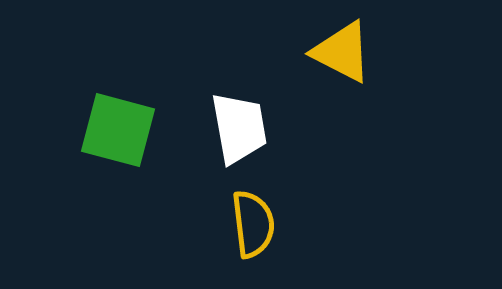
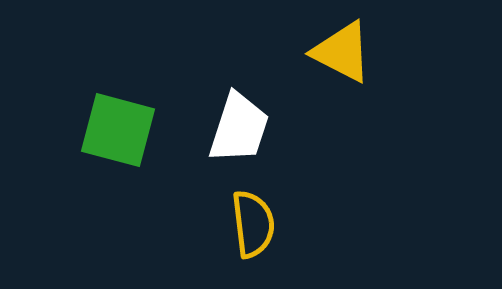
white trapezoid: rotated 28 degrees clockwise
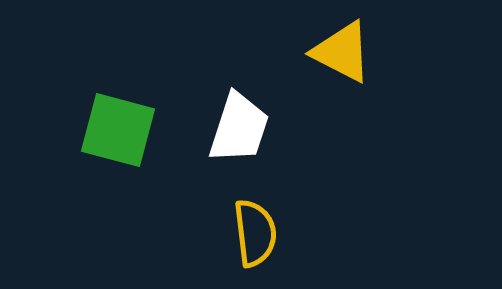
yellow semicircle: moved 2 px right, 9 px down
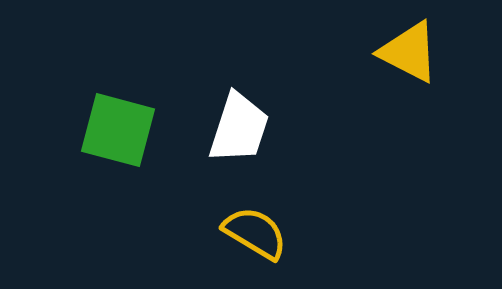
yellow triangle: moved 67 px right
yellow semicircle: rotated 52 degrees counterclockwise
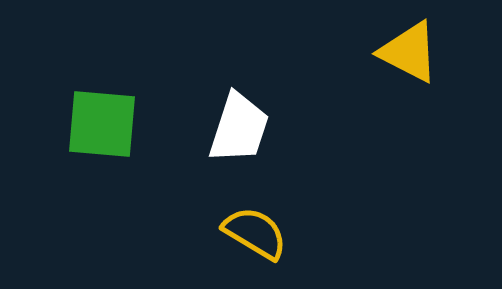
green square: moved 16 px left, 6 px up; rotated 10 degrees counterclockwise
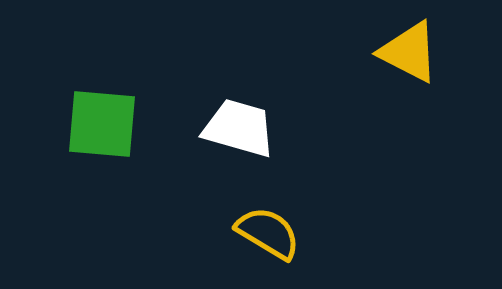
white trapezoid: rotated 92 degrees counterclockwise
yellow semicircle: moved 13 px right
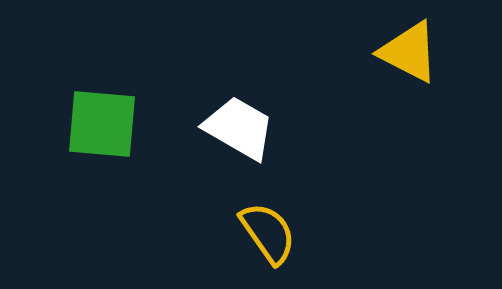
white trapezoid: rotated 14 degrees clockwise
yellow semicircle: rotated 24 degrees clockwise
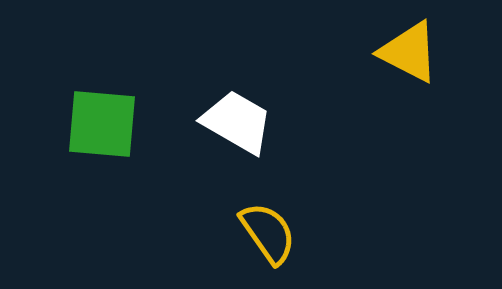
white trapezoid: moved 2 px left, 6 px up
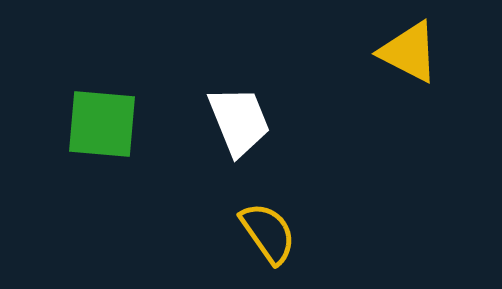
white trapezoid: moved 2 px right, 1 px up; rotated 38 degrees clockwise
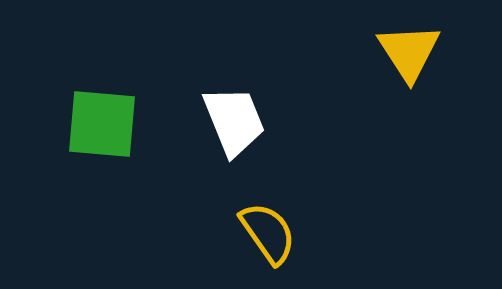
yellow triangle: rotated 30 degrees clockwise
white trapezoid: moved 5 px left
